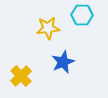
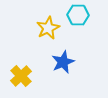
cyan hexagon: moved 4 px left
yellow star: rotated 20 degrees counterclockwise
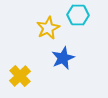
blue star: moved 4 px up
yellow cross: moved 1 px left
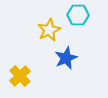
yellow star: moved 1 px right, 2 px down
blue star: moved 3 px right
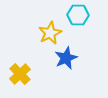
yellow star: moved 1 px right, 3 px down
yellow cross: moved 2 px up
